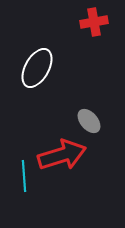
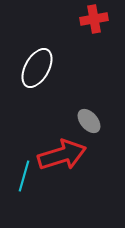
red cross: moved 3 px up
cyan line: rotated 20 degrees clockwise
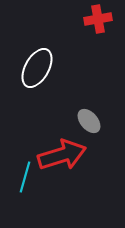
red cross: moved 4 px right
cyan line: moved 1 px right, 1 px down
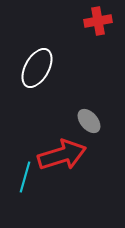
red cross: moved 2 px down
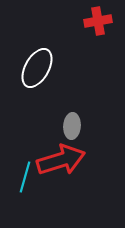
gray ellipse: moved 17 px left, 5 px down; rotated 45 degrees clockwise
red arrow: moved 1 px left, 5 px down
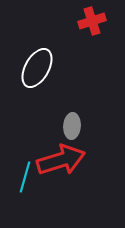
red cross: moved 6 px left; rotated 8 degrees counterclockwise
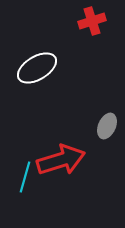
white ellipse: rotated 30 degrees clockwise
gray ellipse: moved 35 px right; rotated 20 degrees clockwise
